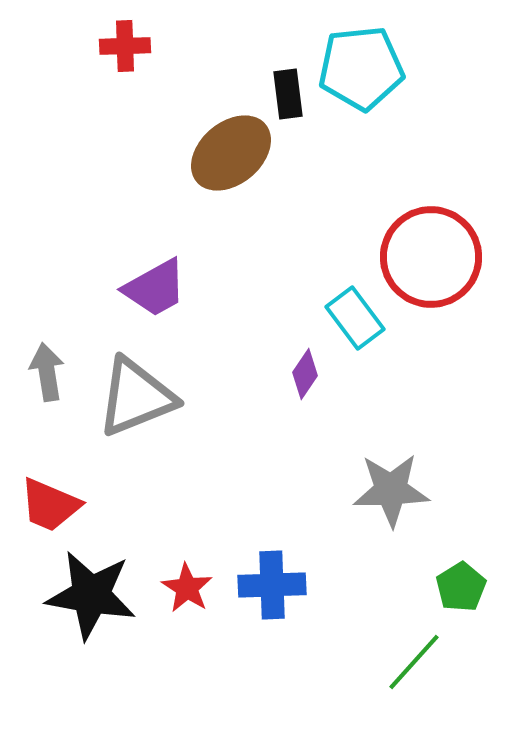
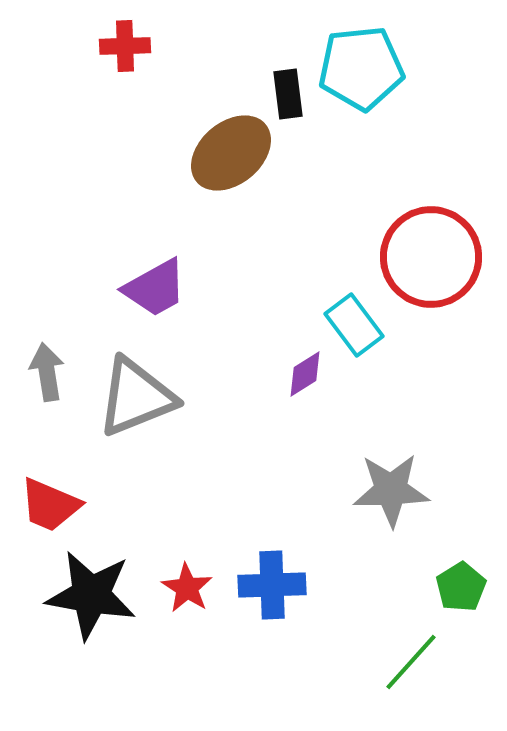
cyan rectangle: moved 1 px left, 7 px down
purple diamond: rotated 24 degrees clockwise
green line: moved 3 px left
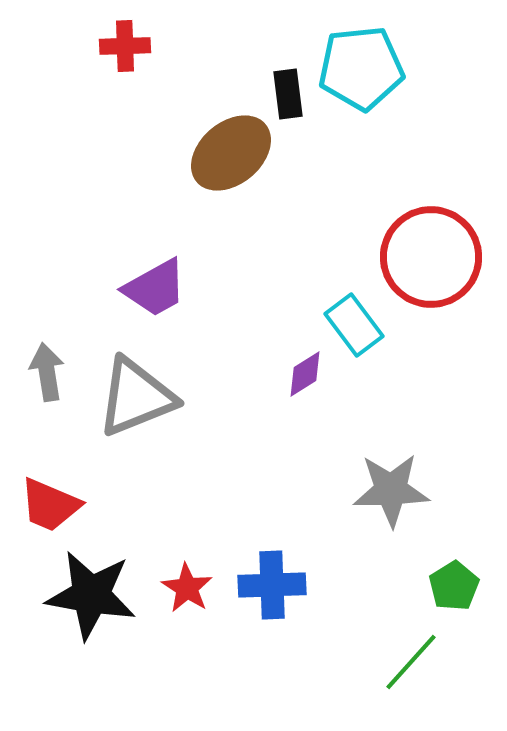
green pentagon: moved 7 px left, 1 px up
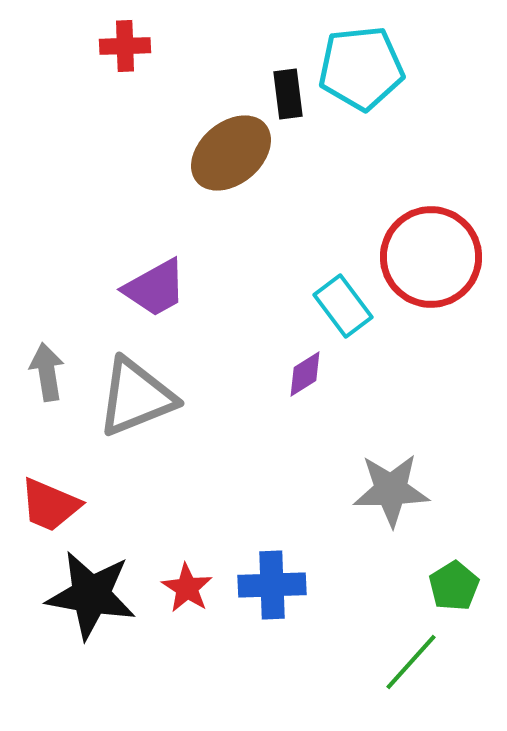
cyan rectangle: moved 11 px left, 19 px up
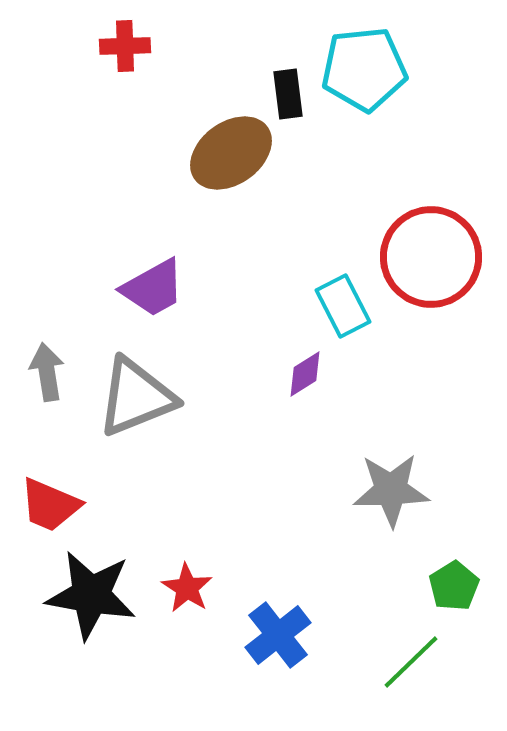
cyan pentagon: moved 3 px right, 1 px down
brown ellipse: rotated 4 degrees clockwise
purple trapezoid: moved 2 px left
cyan rectangle: rotated 10 degrees clockwise
blue cross: moved 6 px right, 50 px down; rotated 36 degrees counterclockwise
green line: rotated 4 degrees clockwise
